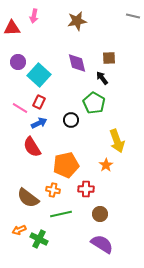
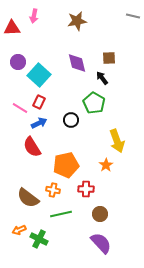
purple semicircle: moved 1 px left, 1 px up; rotated 15 degrees clockwise
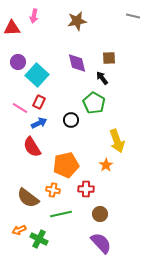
cyan square: moved 2 px left
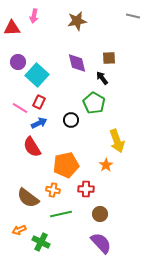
green cross: moved 2 px right, 3 px down
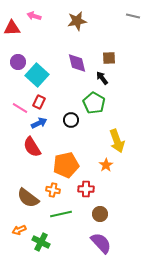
pink arrow: rotated 96 degrees clockwise
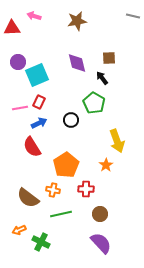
cyan square: rotated 25 degrees clockwise
pink line: rotated 42 degrees counterclockwise
orange pentagon: rotated 20 degrees counterclockwise
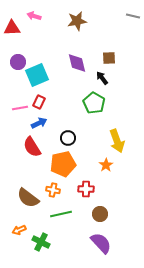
black circle: moved 3 px left, 18 px down
orange pentagon: moved 3 px left, 1 px up; rotated 20 degrees clockwise
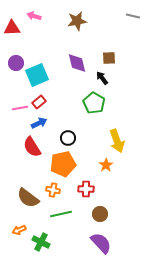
purple circle: moved 2 px left, 1 px down
red rectangle: rotated 24 degrees clockwise
